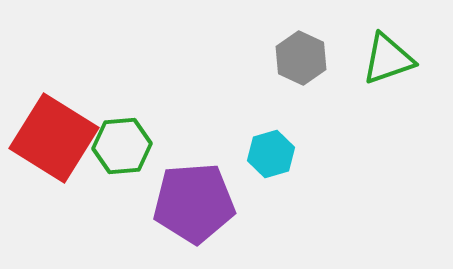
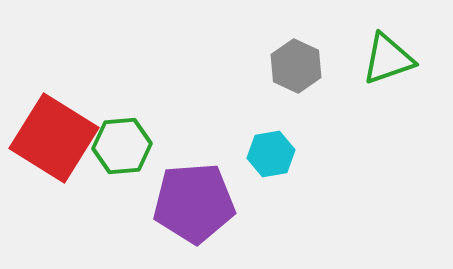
gray hexagon: moved 5 px left, 8 px down
cyan hexagon: rotated 6 degrees clockwise
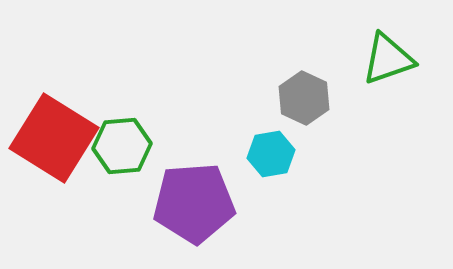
gray hexagon: moved 8 px right, 32 px down
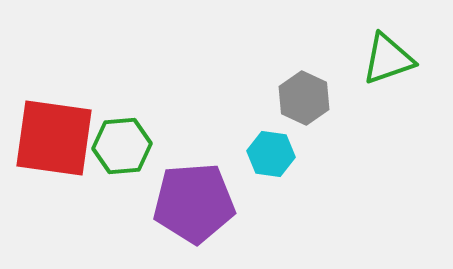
red square: rotated 24 degrees counterclockwise
cyan hexagon: rotated 18 degrees clockwise
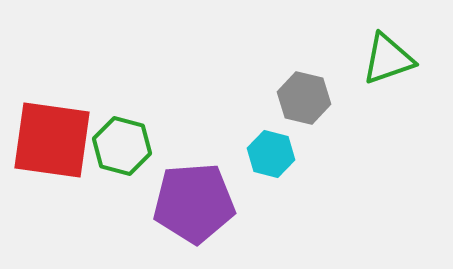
gray hexagon: rotated 12 degrees counterclockwise
red square: moved 2 px left, 2 px down
green hexagon: rotated 20 degrees clockwise
cyan hexagon: rotated 6 degrees clockwise
